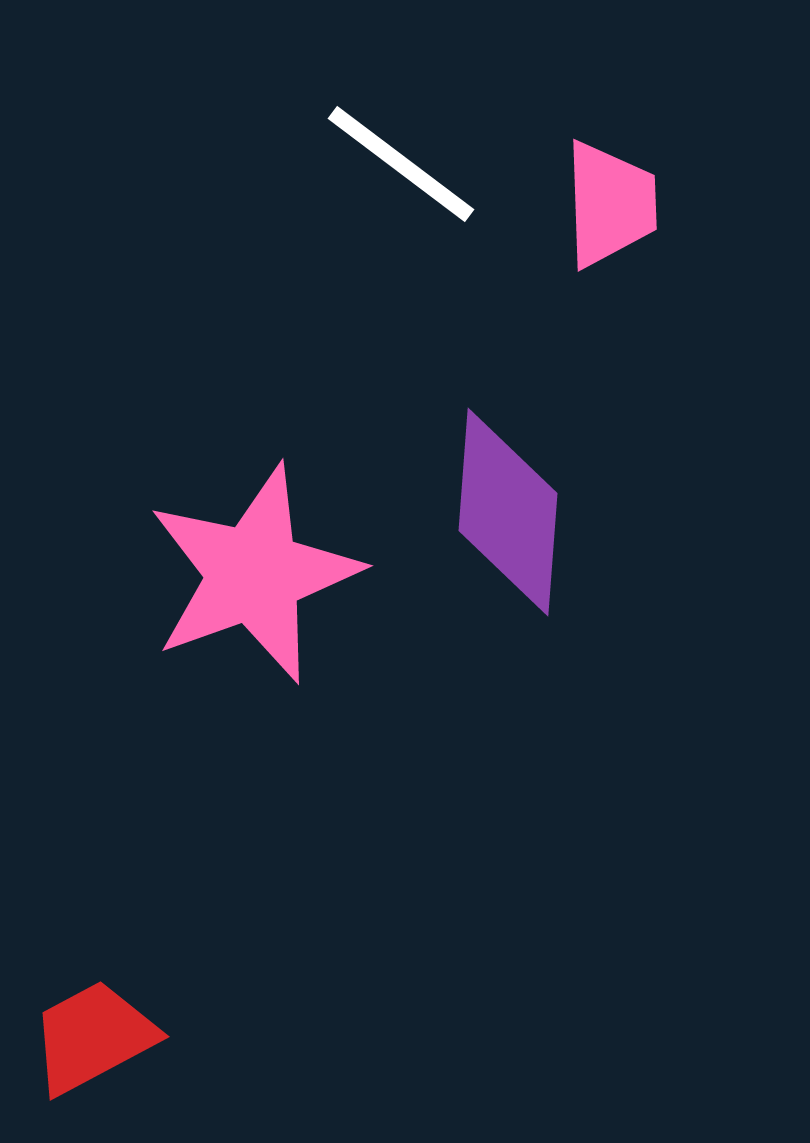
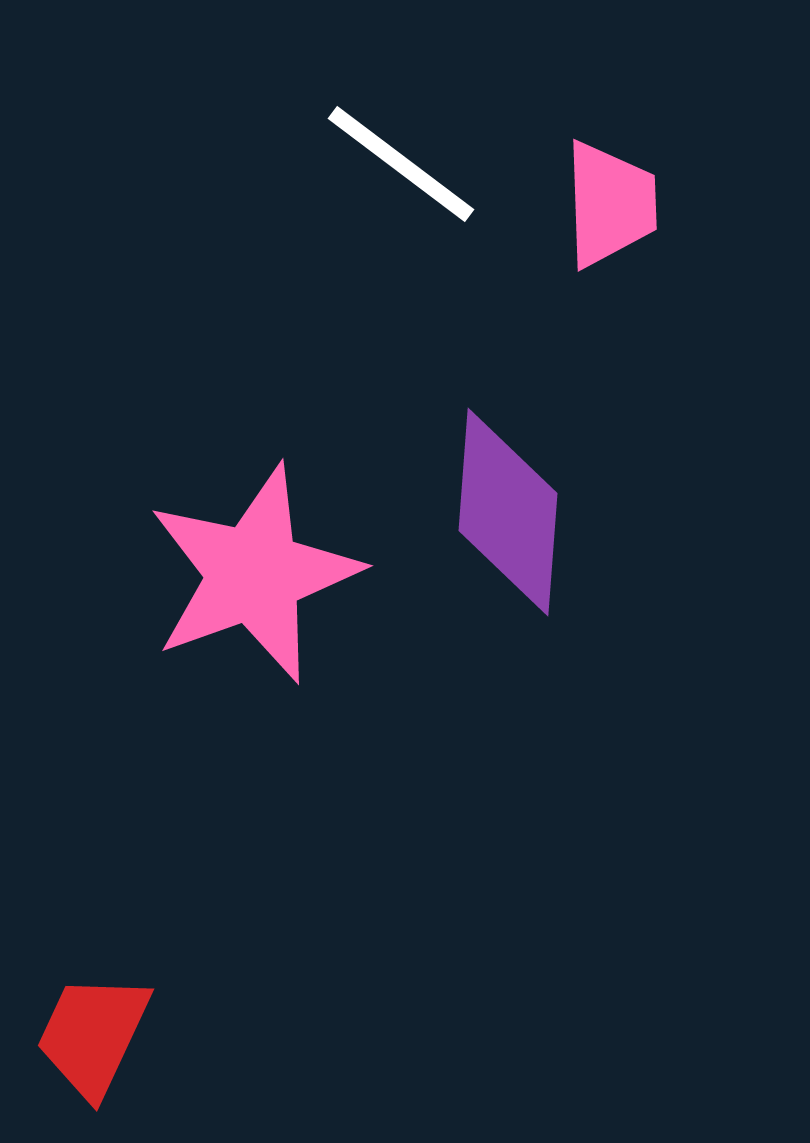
red trapezoid: moved 2 px up; rotated 37 degrees counterclockwise
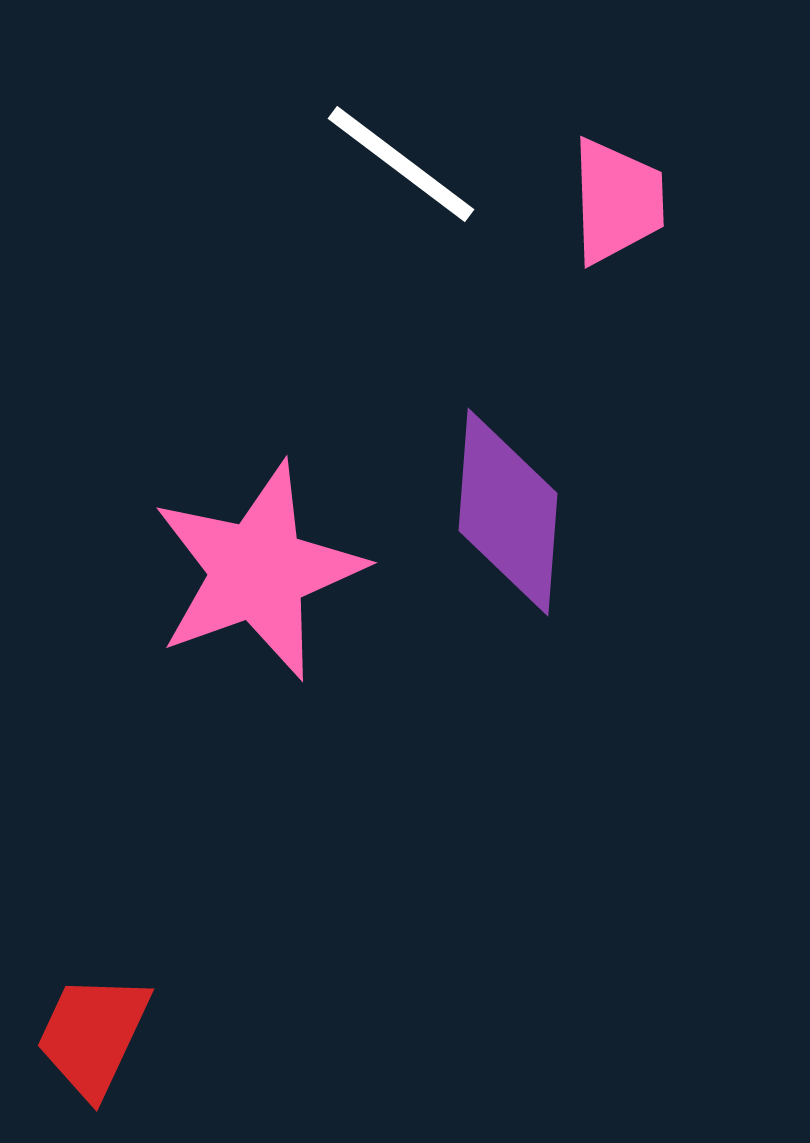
pink trapezoid: moved 7 px right, 3 px up
pink star: moved 4 px right, 3 px up
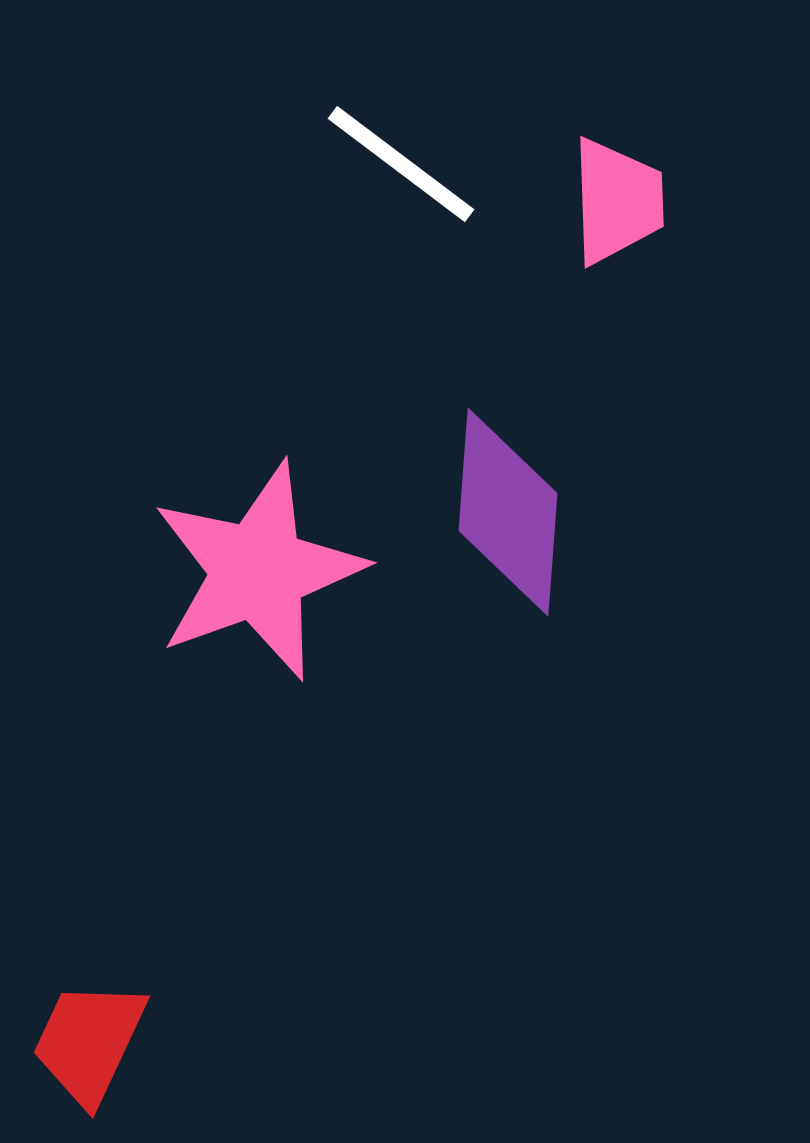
red trapezoid: moved 4 px left, 7 px down
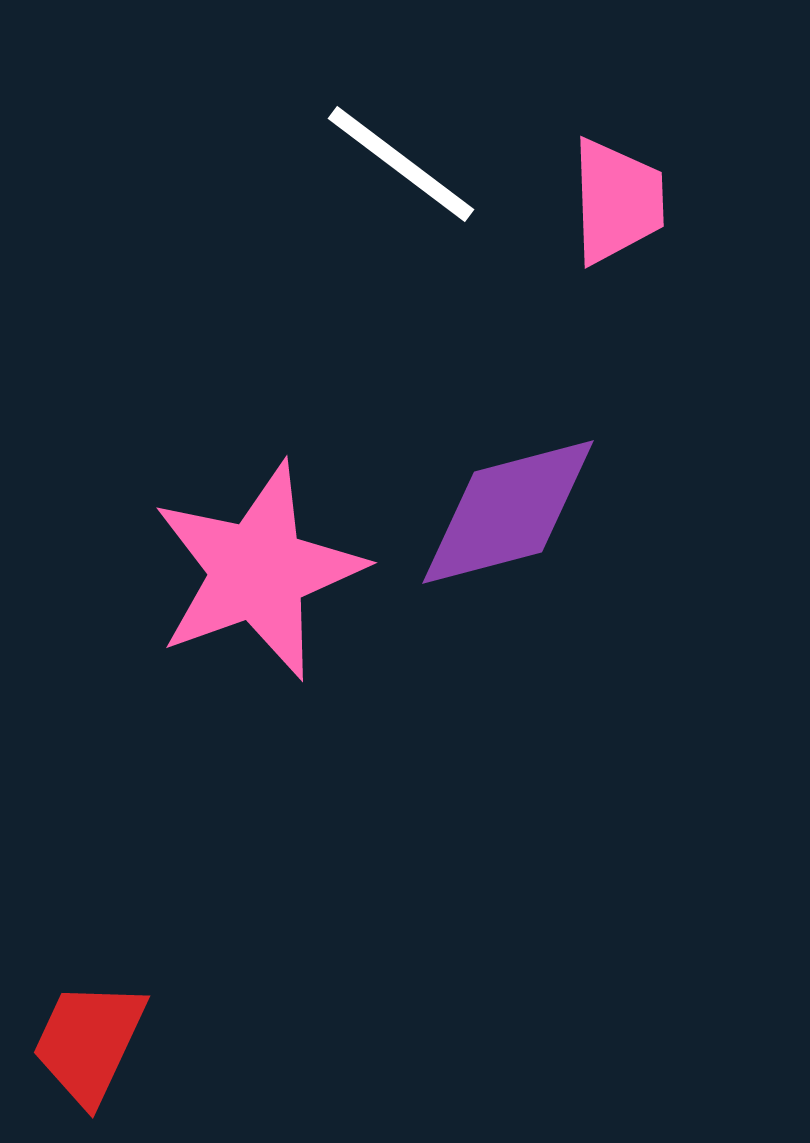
purple diamond: rotated 71 degrees clockwise
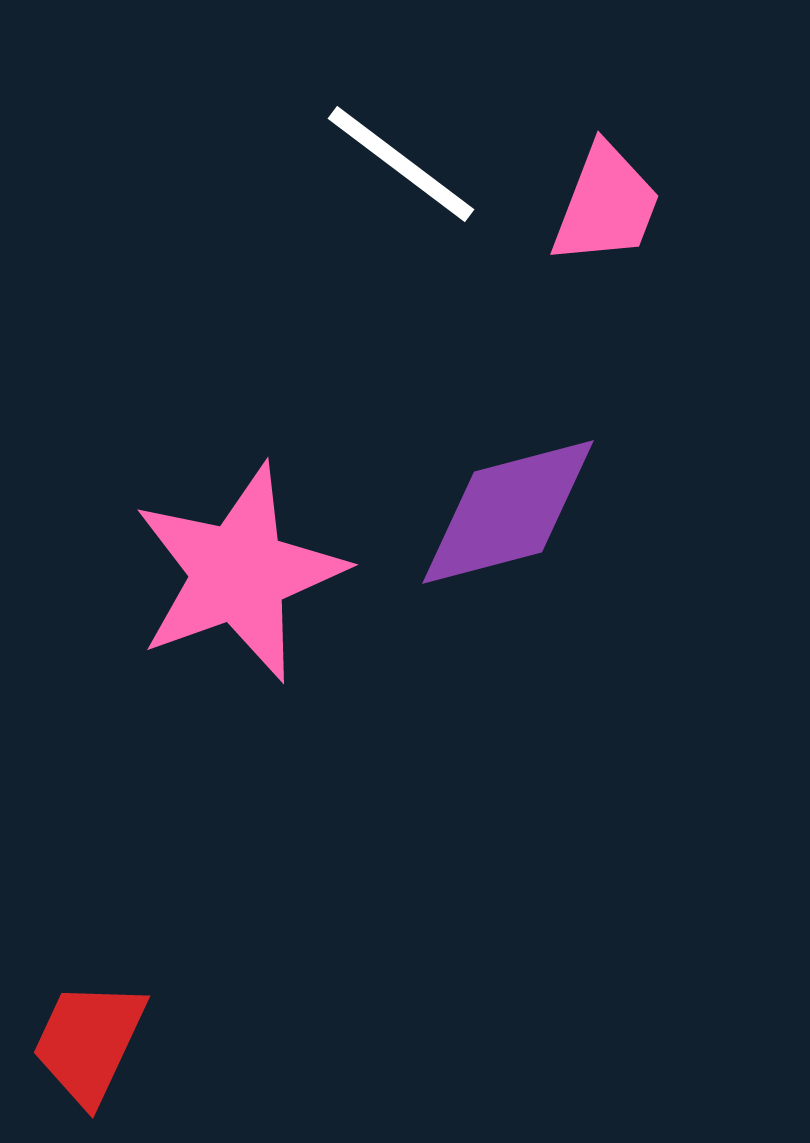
pink trapezoid: moved 11 px left, 4 px down; rotated 23 degrees clockwise
pink star: moved 19 px left, 2 px down
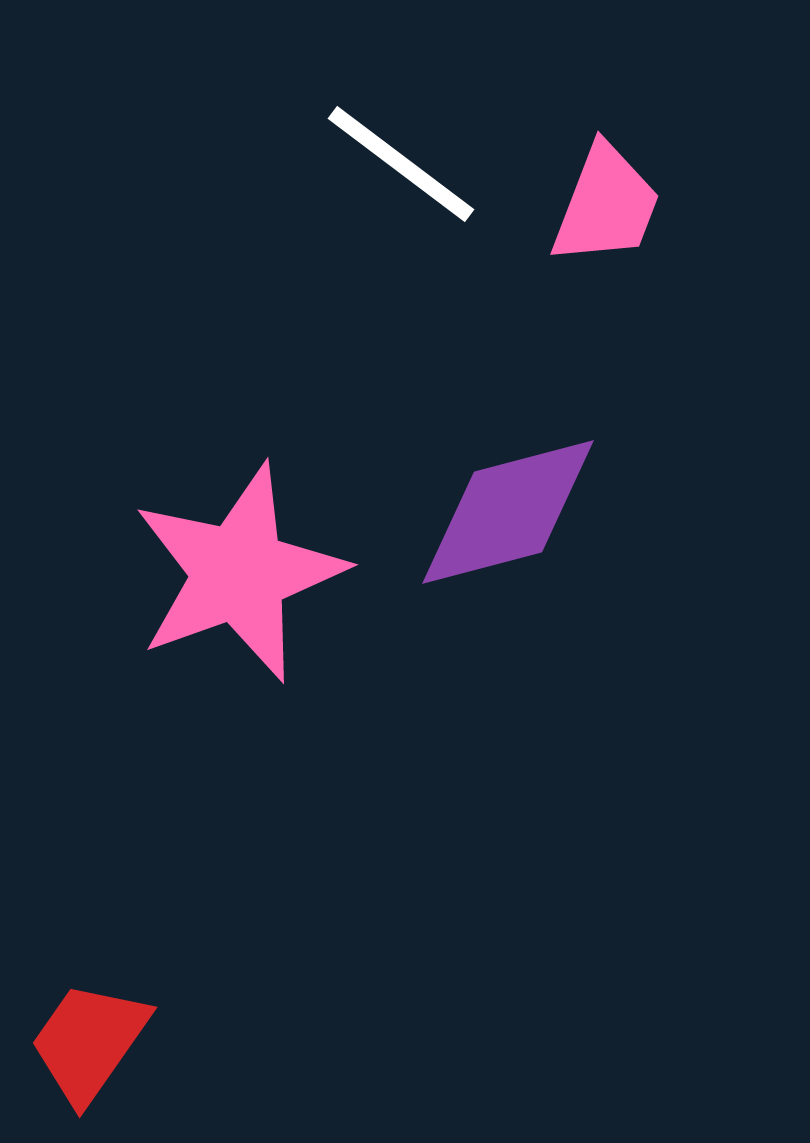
red trapezoid: rotated 10 degrees clockwise
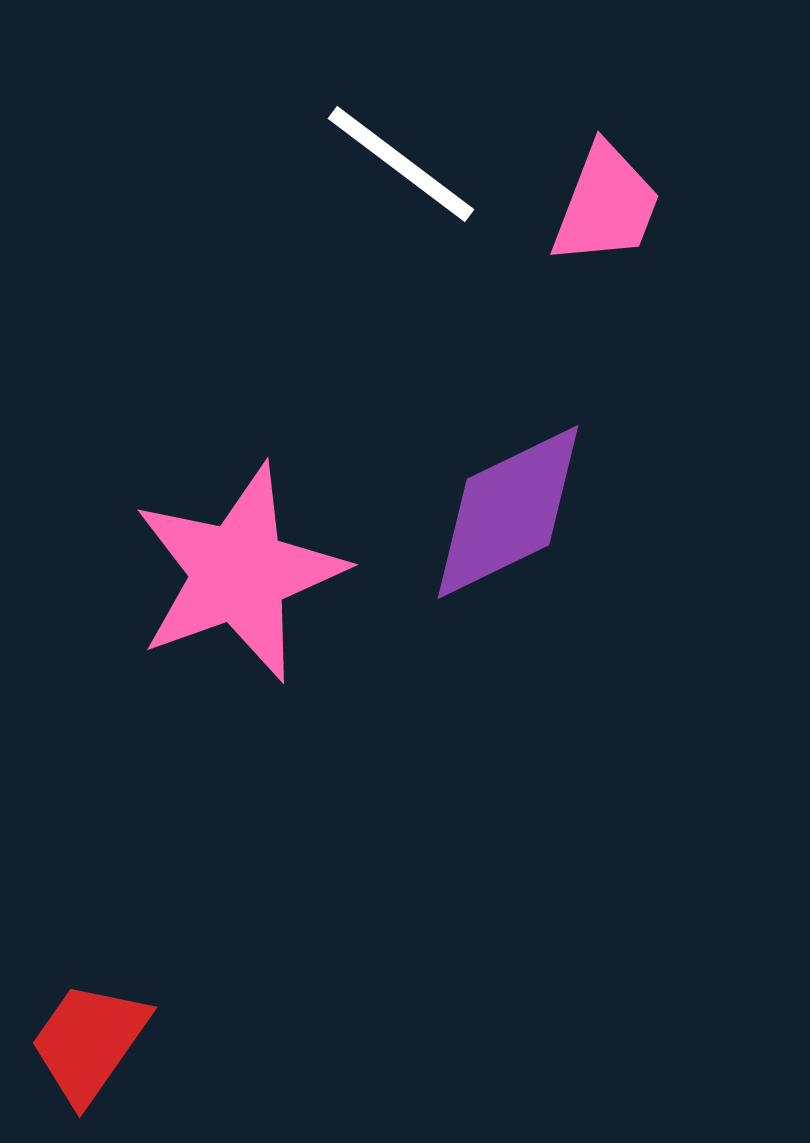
purple diamond: rotated 11 degrees counterclockwise
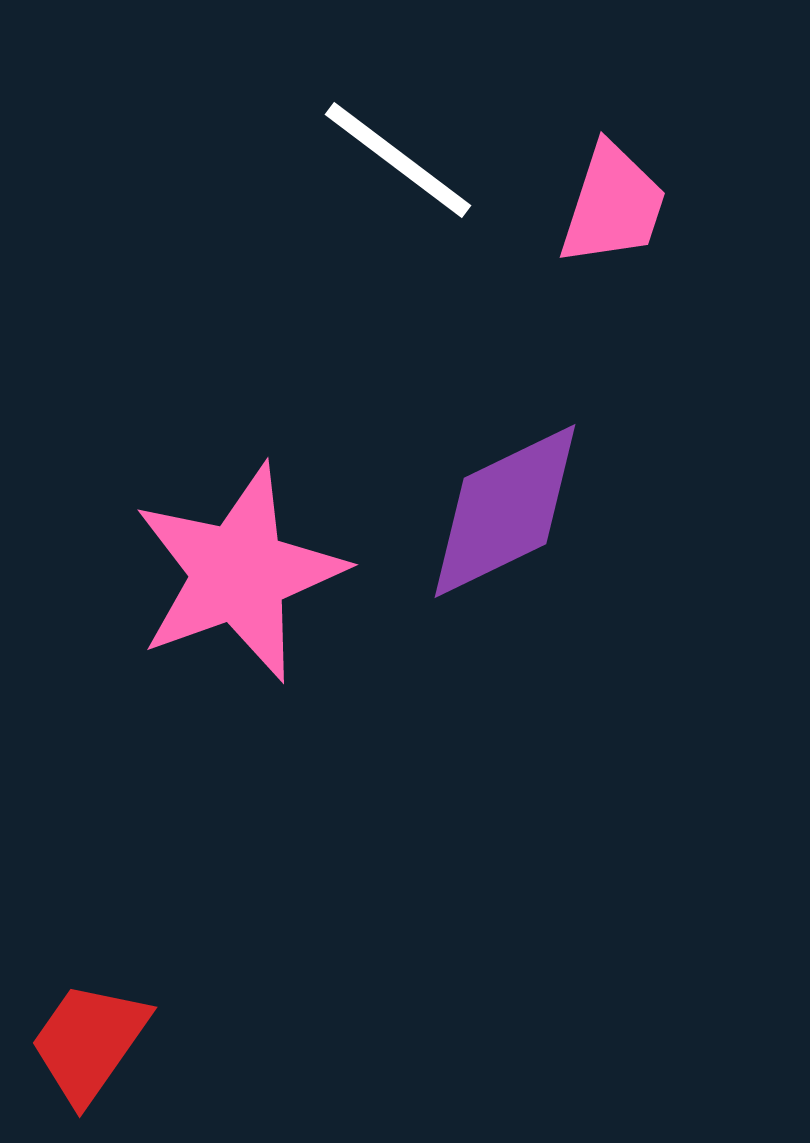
white line: moved 3 px left, 4 px up
pink trapezoid: moved 7 px right; rotated 3 degrees counterclockwise
purple diamond: moved 3 px left, 1 px up
